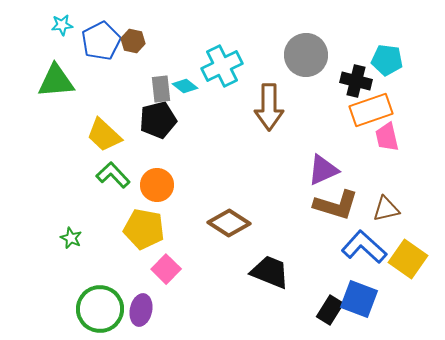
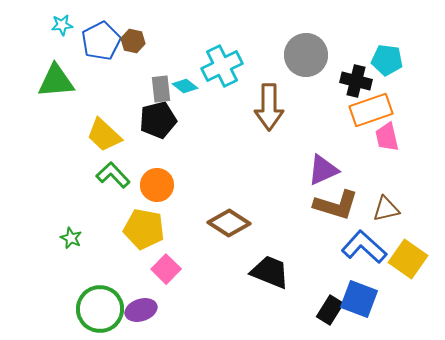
purple ellipse: rotated 60 degrees clockwise
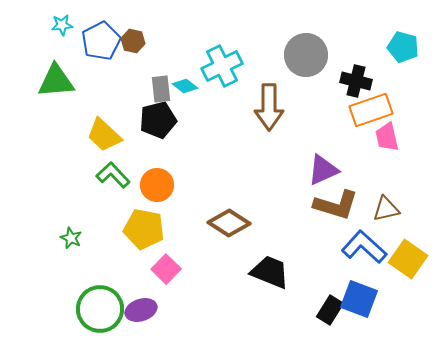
cyan pentagon: moved 16 px right, 13 px up; rotated 8 degrees clockwise
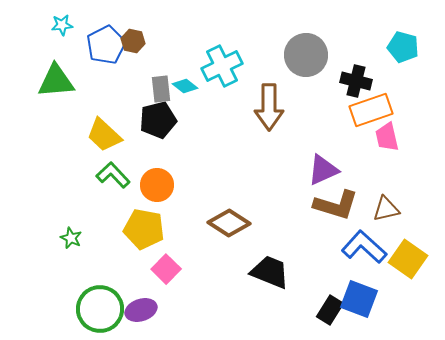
blue pentagon: moved 5 px right, 4 px down
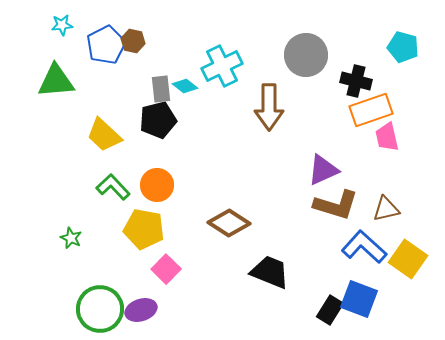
green L-shape: moved 12 px down
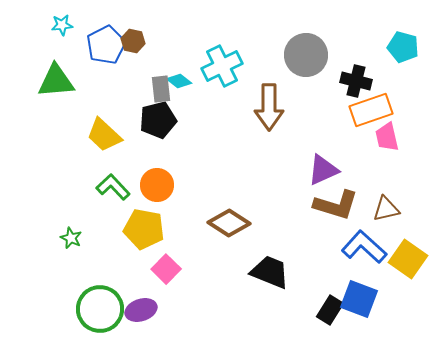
cyan diamond: moved 6 px left, 5 px up
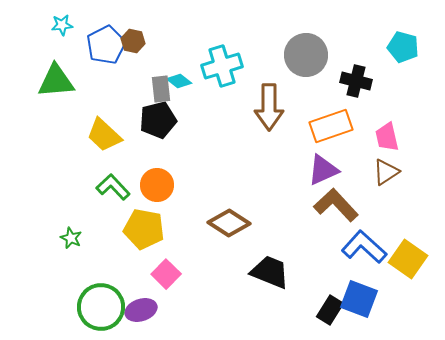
cyan cross: rotated 9 degrees clockwise
orange rectangle: moved 40 px left, 16 px down
brown L-shape: rotated 150 degrees counterclockwise
brown triangle: moved 37 px up; rotated 20 degrees counterclockwise
pink square: moved 5 px down
green circle: moved 1 px right, 2 px up
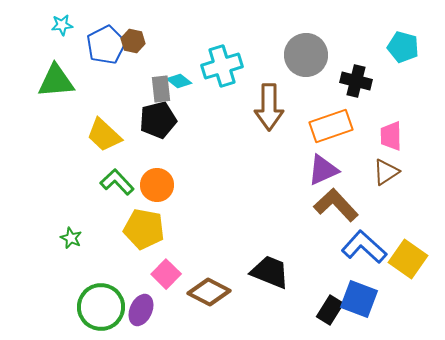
pink trapezoid: moved 4 px right, 1 px up; rotated 12 degrees clockwise
green L-shape: moved 4 px right, 5 px up
brown diamond: moved 20 px left, 69 px down; rotated 6 degrees counterclockwise
purple ellipse: rotated 48 degrees counterclockwise
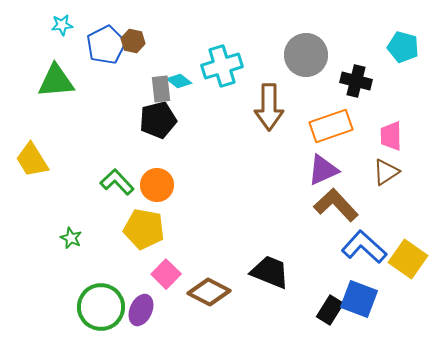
yellow trapezoid: moved 72 px left, 25 px down; rotated 15 degrees clockwise
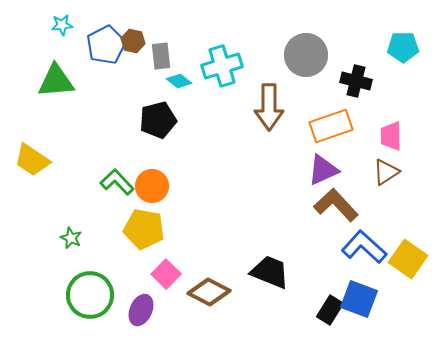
cyan pentagon: rotated 16 degrees counterclockwise
gray rectangle: moved 33 px up
yellow trapezoid: rotated 24 degrees counterclockwise
orange circle: moved 5 px left, 1 px down
green circle: moved 11 px left, 12 px up
